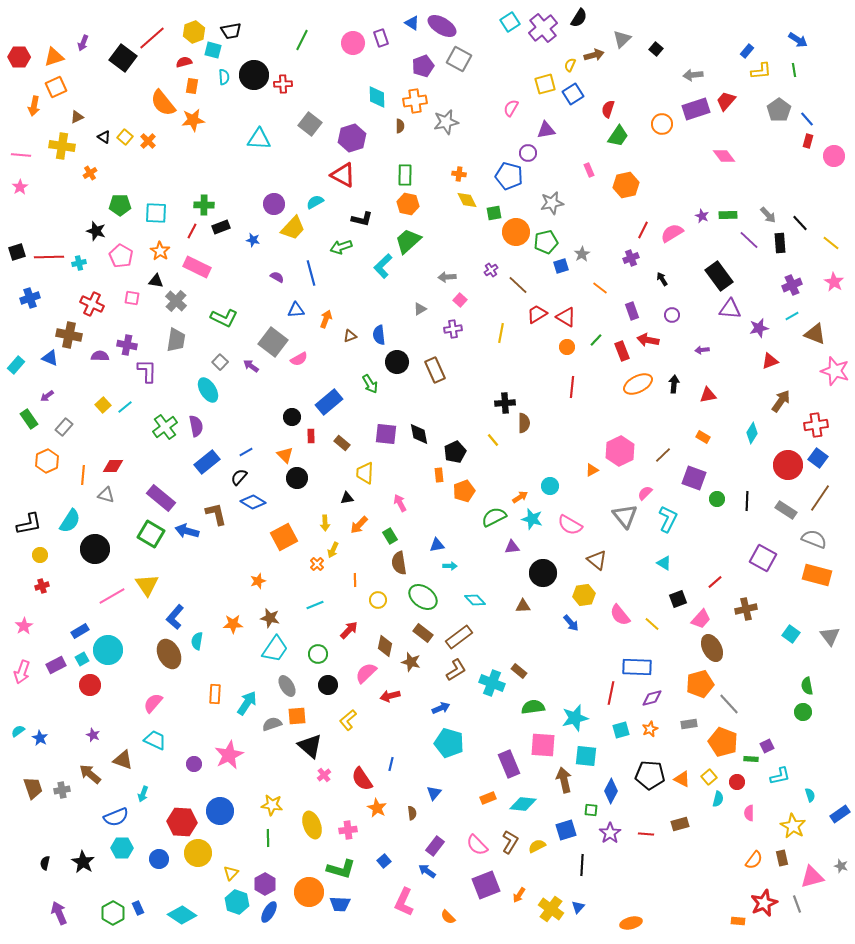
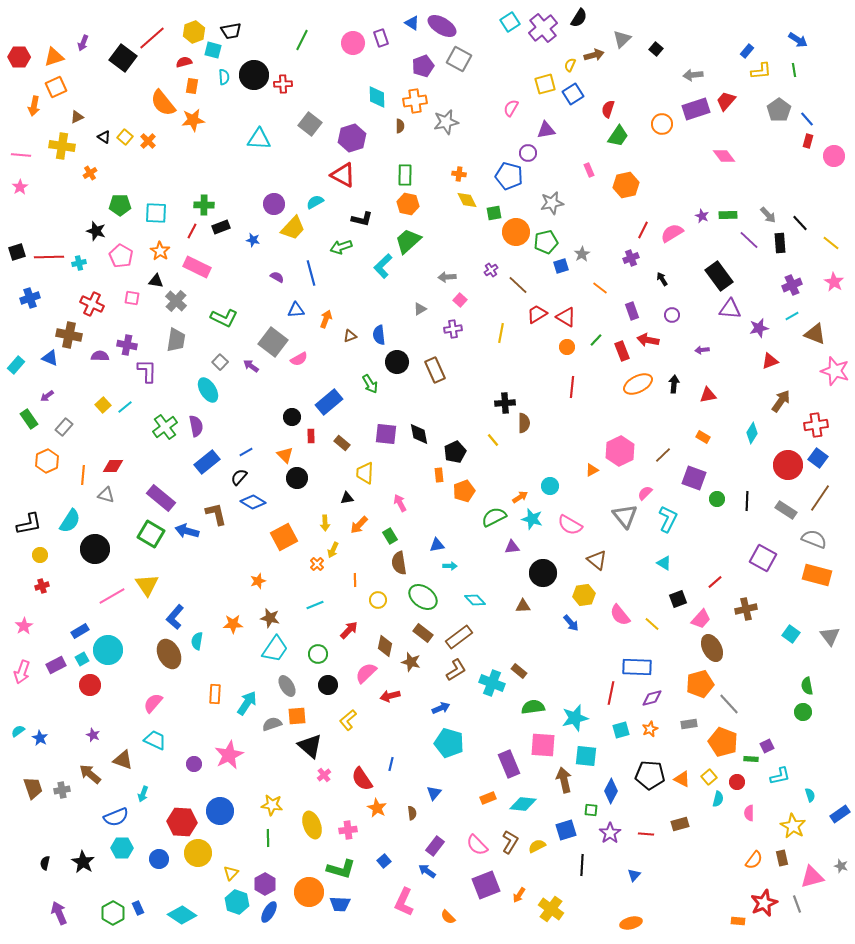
blue triangle at (578, 907): moved 56 px right, 32 px up
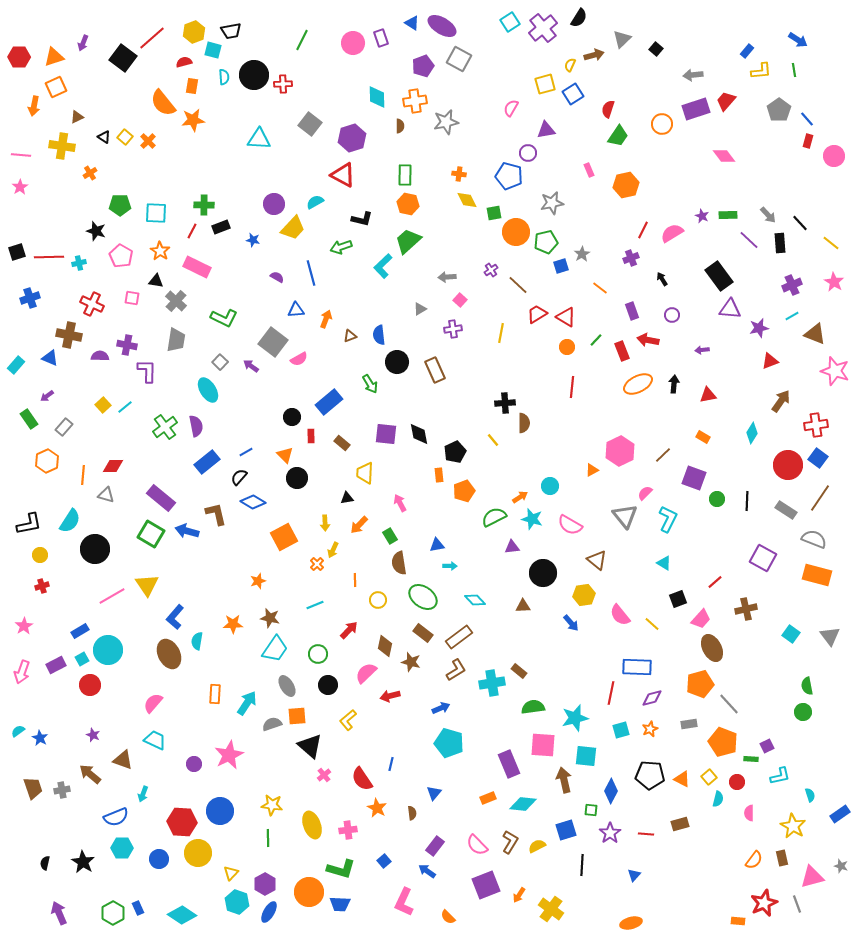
cyan cross at (492, 683): rotated 30 degrees counterclockwise
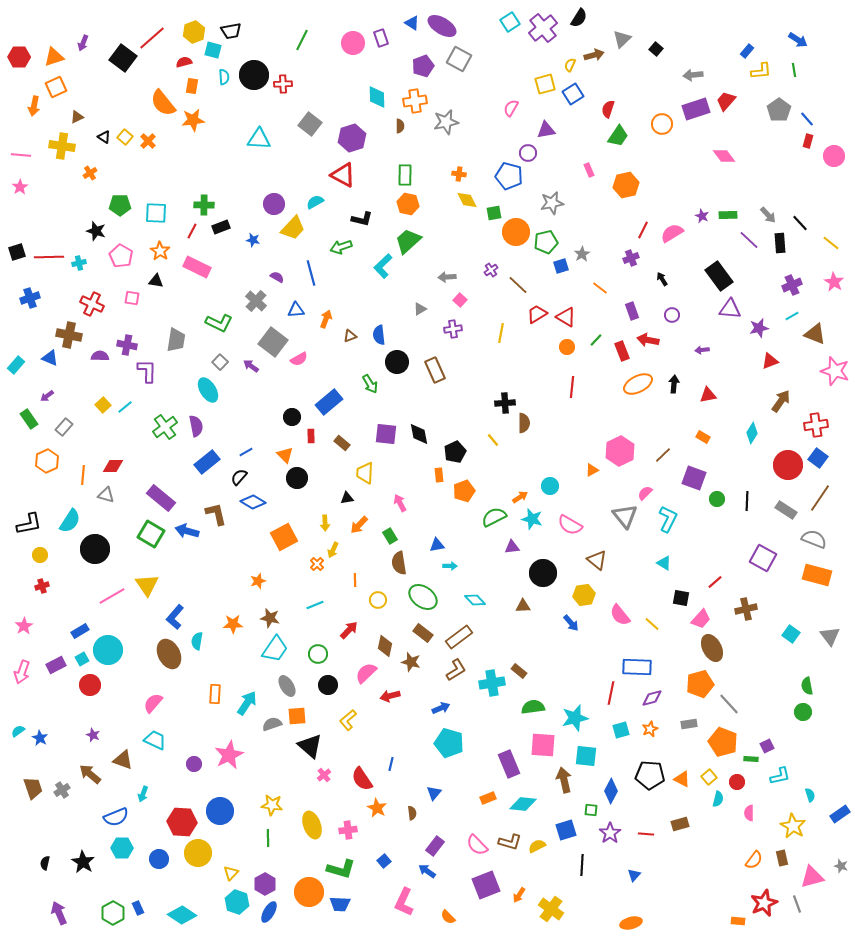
gray cross at (176, 301): moved 80 px right
green L-shape at (224, 318): moved 5 px left, 5 px down
black square at (678, 599): moved 3 px right, 1 px up; rotated 30 degrees clockwise
gray cross at (62, 790): rotated 21 degrees counterclockwise
brown L-shape at (510, 842): rotated 75 degrees clockwise
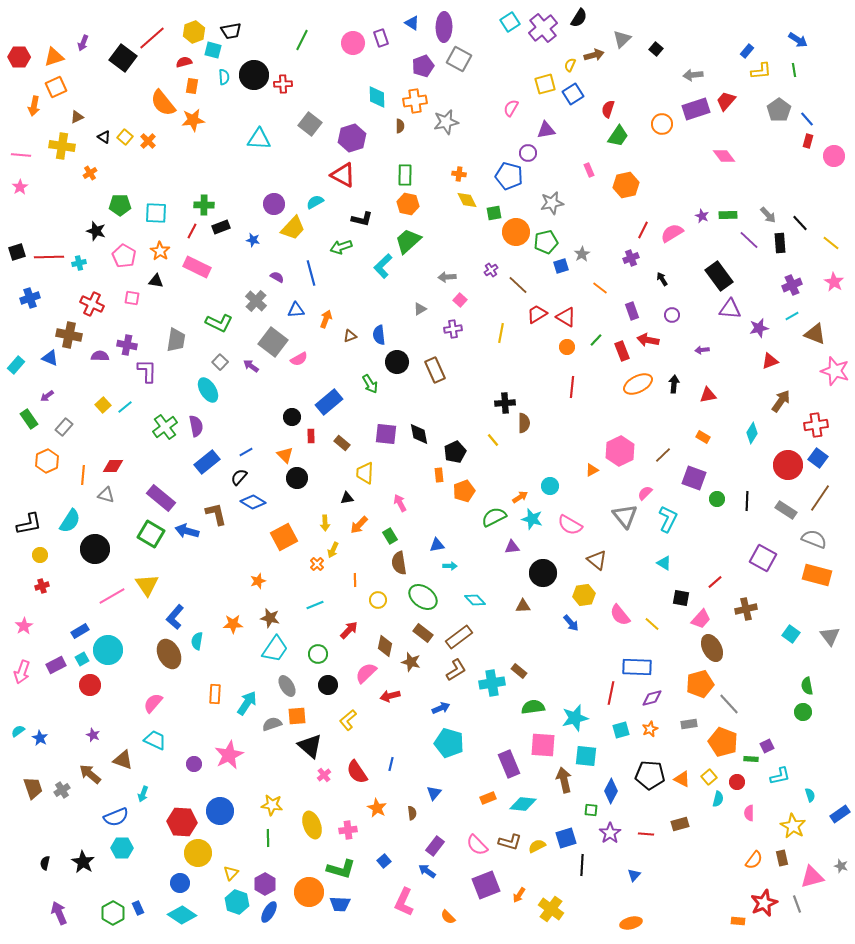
purple ellipse at (442, 26): moved 2 px right, 1 px down; rotated 60 degrees clockwise
pink pentagon at (121, 256): moved 3 px right
red semicircle at (362, 779): moved 5 px left, 7 px up
blue square at (566, 830): moved 8 px down
blue circle at (159, 859): moved 21 px right, 24 px down
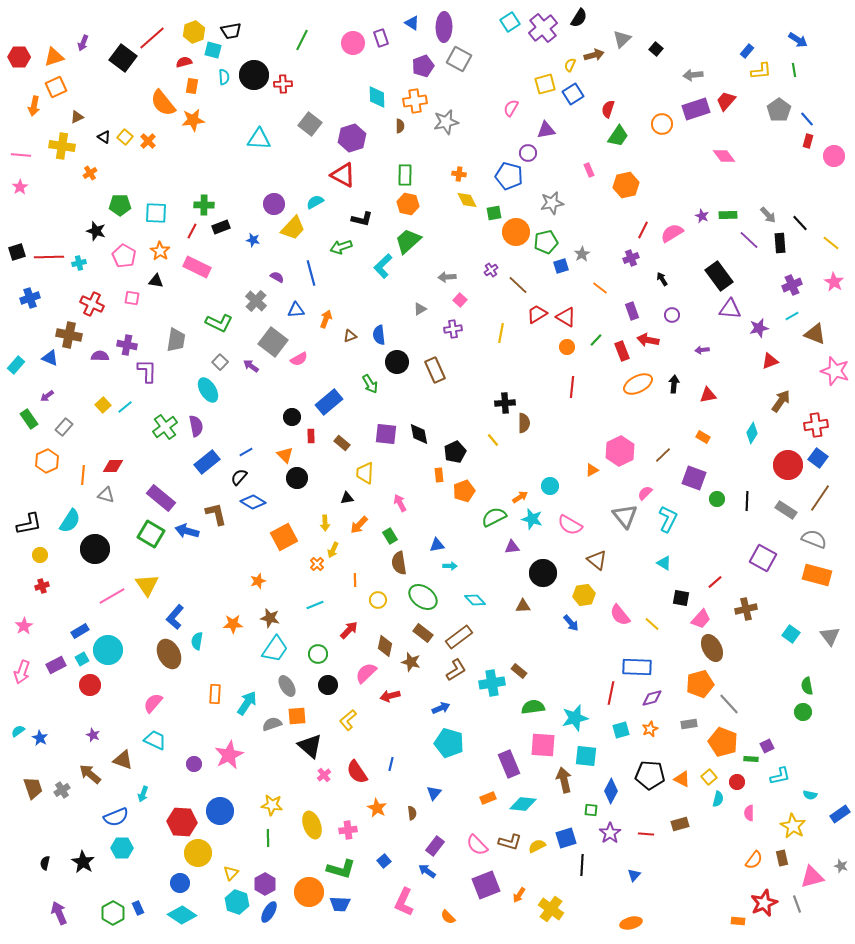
cyan semicircle at (810, 795): rotated 120 degrees clockwise
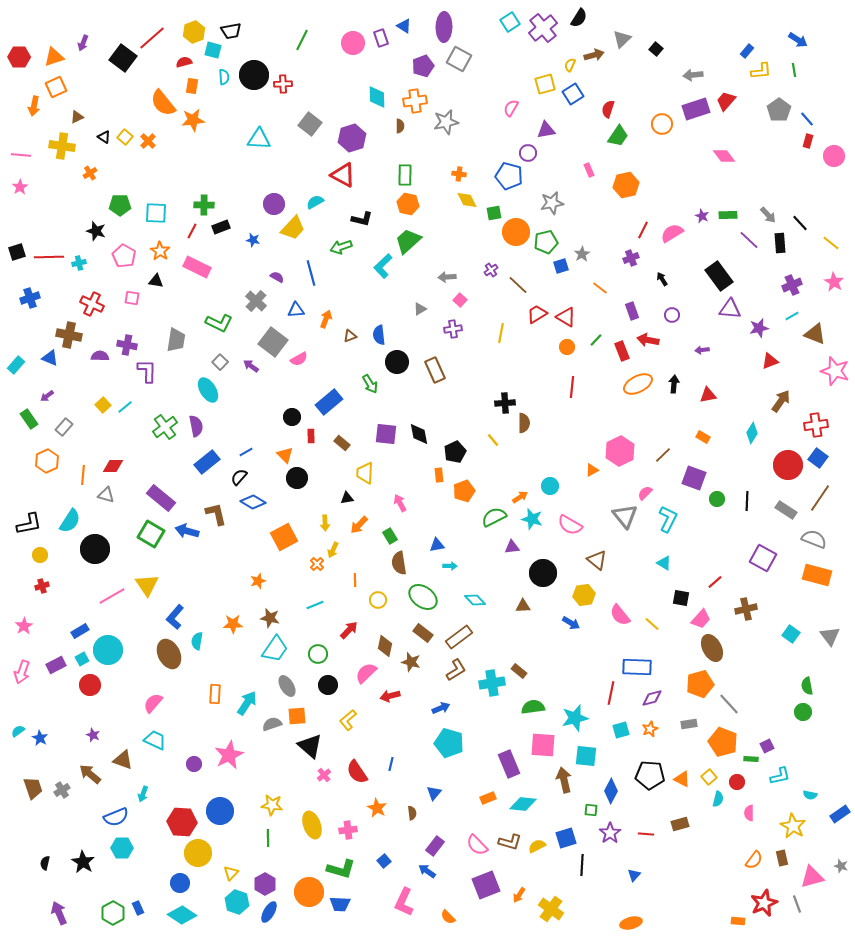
blue triangle at (412, 23): moved 8 px left, 3 px down
blue arrow at (571, 623): rotated 18 degrees counterclockwise
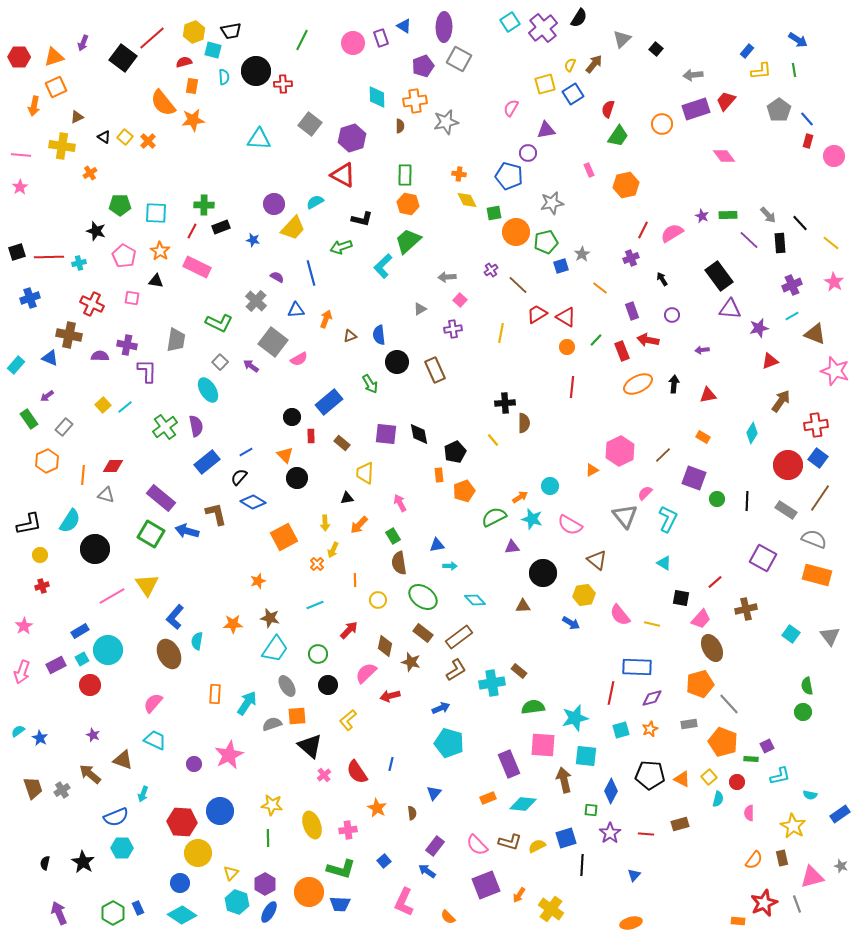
brown arrow at (594, 55): moved 9 px down; rotated 36 degrees counterclockwise
black circle at (254, 75): moved 2 px right, 4 px up
green rectangle at (390, 536): moved 3 px right
yellow line at (652, 624): rotated 28 degrees counterclockwise
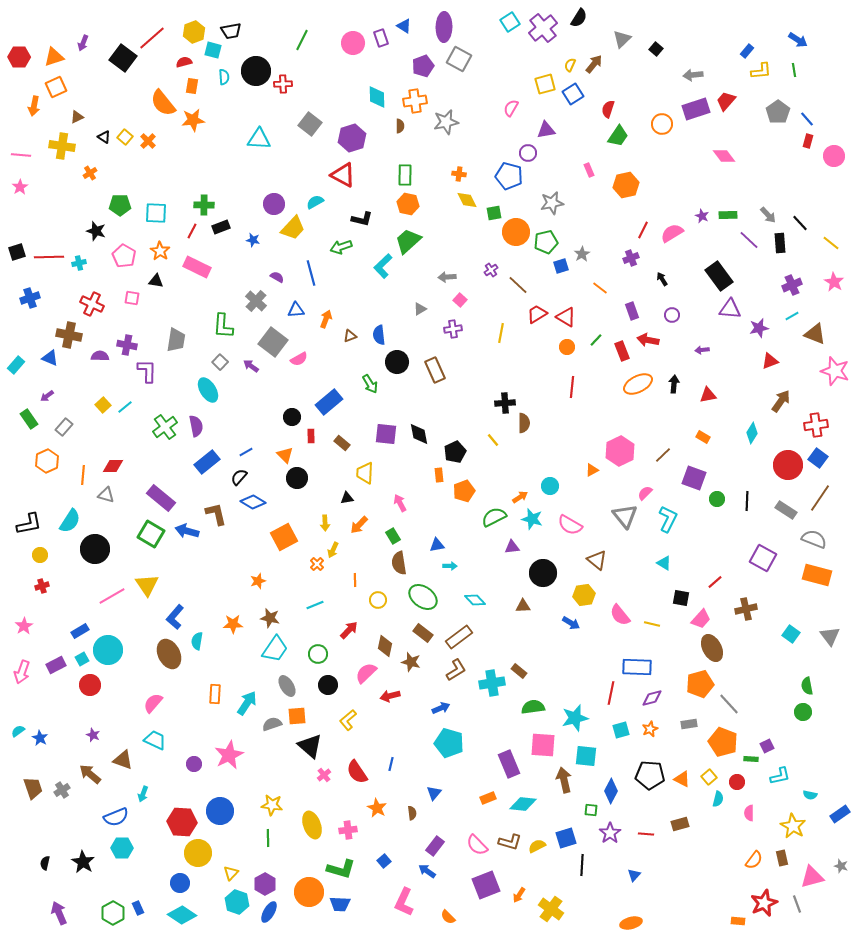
gray pentagon at (779, 110): moved 1 px left, 2 px down
green L-shape at (219, 323): moved 4 px right, 3 px down; rotated 68 degrees clockwise
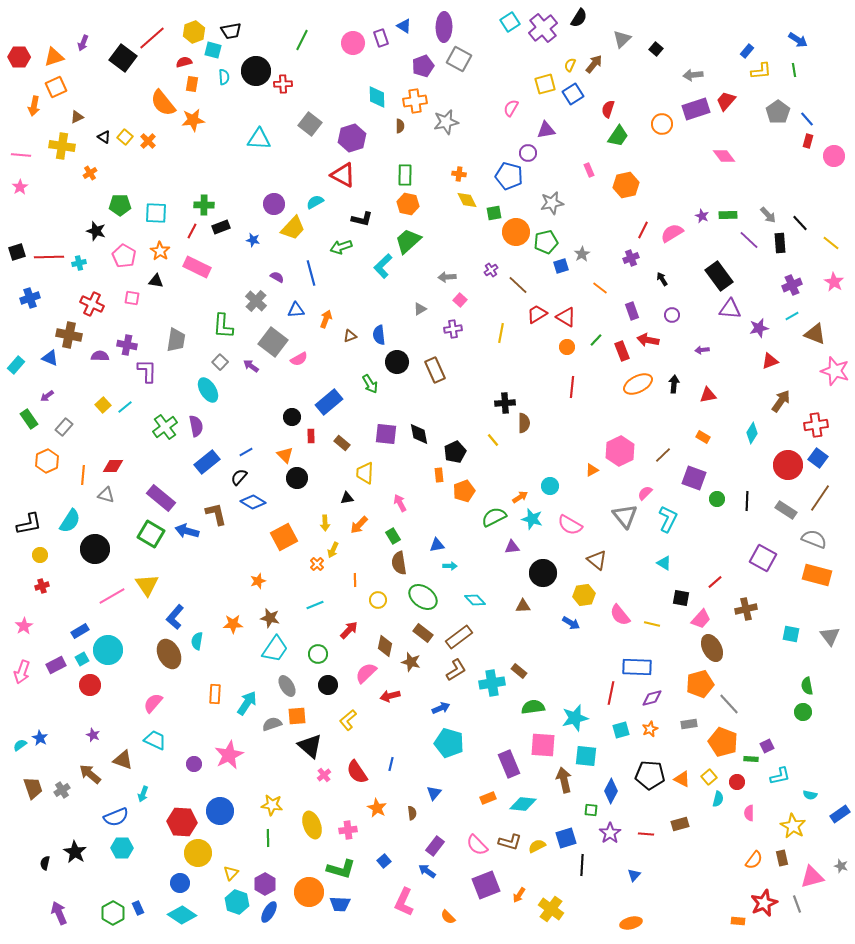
orange rectangle at (192, 86): moved 2 px up
cyan square at (791, 634): rotated 24 degrees counterclockwise
cyan semicircle at (18, 731): moved 2 px right, 14 px down
black star at (83, 862): moved 8 px left, 10 px up
